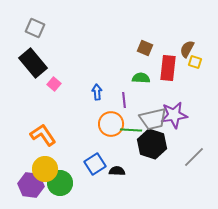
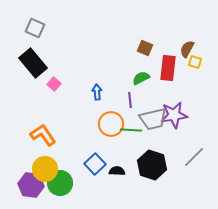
green semicircle: rotated 30 degrees counterclockwise
purple line: moved 6 px right
black hexagon: moved 21 px down
blue square: rotated 10 degrees counterclockwise
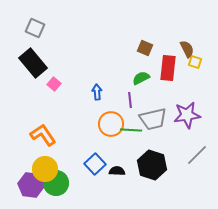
brown semicircle: rotated 126 degrees clockwise
purple star: moved 13 px right
gray line: moved 3 px right, 2 px up
green circle: moved 4 px left
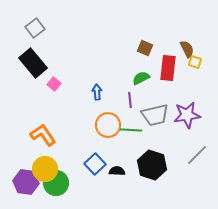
gray square: rotated 30 degrees clockwise
gray trapezoid: moved 2 px right, 4 px up
orange circle: moved 3 px left, 1 px down
purple hexagon: moved 5 px left, 3 px up
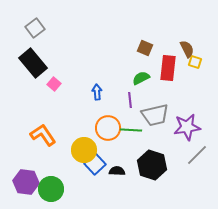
purple star: moved 12 px down
orange circle: moved 3 px down
yellow circle: moved 39 px right, 19 px up
green circle: moved 5 px left, 6 px down
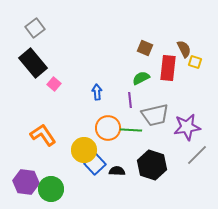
brown semicircle: moved 3 px left
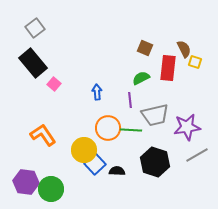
gray line: rotated 15 degrees clockwise
black hexagon: moved 3 px right, 3 px up
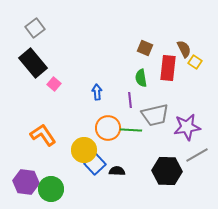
yellow square: rotated 16 degrees clockwise
green semicircle: rotated 72 degrees counterclockwise
black hexagon: moved 12 px right, 9 px down; rotated 16 degrees counterclockwise
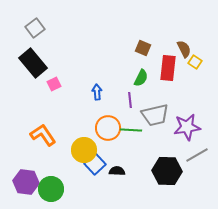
brown square: moved 2 px left
green semicircle: rotated 144 degrees counterclockwise
pink square: rotated 24 degrees clockwise
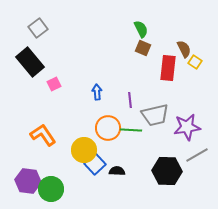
gray square: moved 3 px right
black rectangle: moved 3 px left, 1 px up
green semicircle: moved 49 px up; rotated 54 degrees counterclockwise
purple hexagon: moved 2 px right, 1 px up
